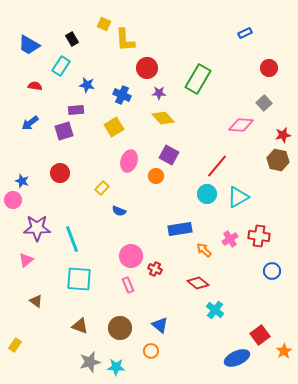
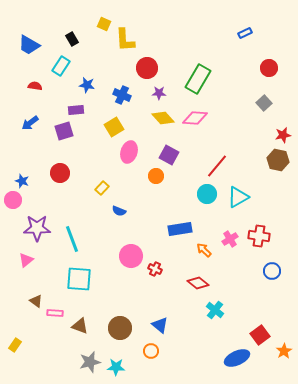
pink diamond at (241, 125): moved 46 px left, 7 px up
pink ellipse at (129, 161): moved 9 px up
pink rectangle at (128, 285): moved 73 px left, 28 px down; rotated 63 degrees counterclockwise
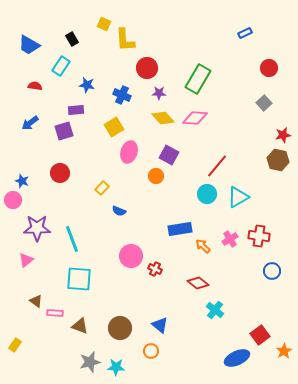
orange arrow at (204, 250): moved 1 px left, 4 px up
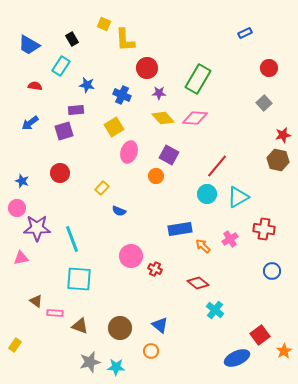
pink circle at (13, 200): moved 4 px right, 8 px down
red cross at (259, 236): moved 5 px right, 7 px up
pink triangle at (26, 260): moved 5 px left, 2 px up; rotated 28 degrees clockwise
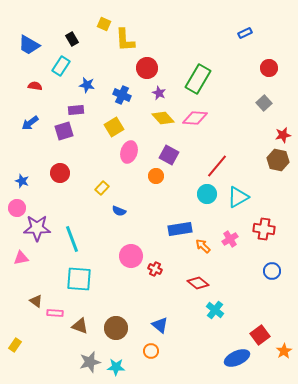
purple star at (159, 93): rotated 24 degrees clockwise
brown circle at (120, 328): moved 4 px left
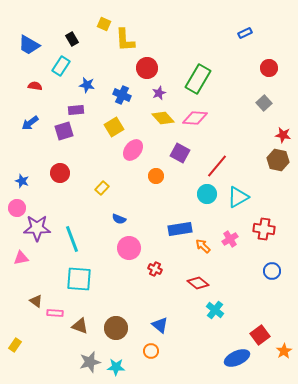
purple star at (159, 93): rotated 24 degrees clockwise
red star at (283, 135): rotated 21 degrees clockwise
pink ellipse at (129, 152): moved 4 px right, 2 px up; rotated 20 degrees clockwise
purple square at (169, 155): moved 11 px right, 2 px up
blue semicircle at (119, 211): moved 8 px down
pink circle at (131, 256): moved 2 px left, 8 px up
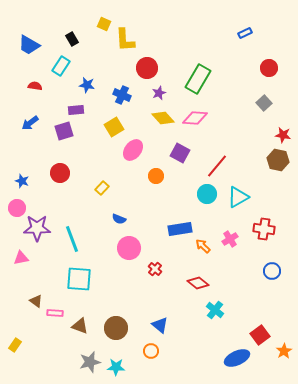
red cross at (155, 269): rotated 16 degrees clockwise
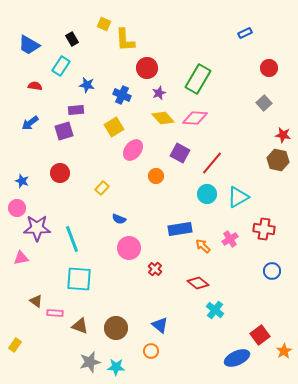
red line at (217, 166): moved 5 px left, 3 px up
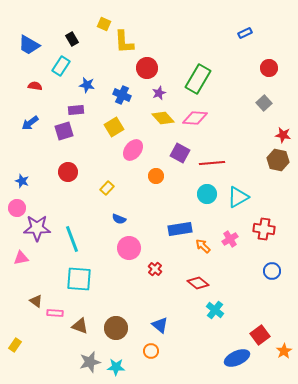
yellow L-shape at (125, 40): moved 1 px left, 2 px down
red line at (212, 163): rotated 45 degrees clockwise
red circle at (60, 173): moved 8 px right, 1 px up
yellow rectangle at (102, 188): moved 5 px right
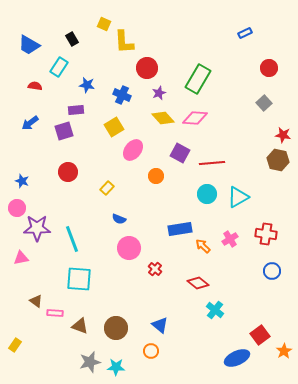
cyan rectangle at (61, 66): moved 2 px left, 1 px down
red cross at (264, 229): moved 2 px right, 5 px down
